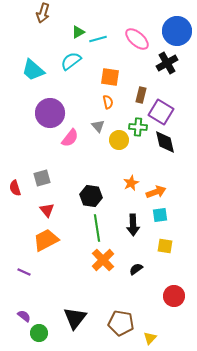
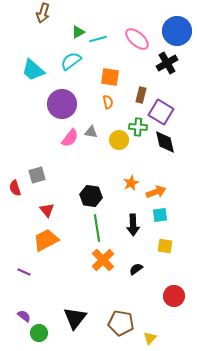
purple circle: moved 12 px right, 9 px up
gray triangle: moved 7 px left, 6 px down; rotated 40 degrees counterclockwise
gray square: moved 5 px left, 3 px up
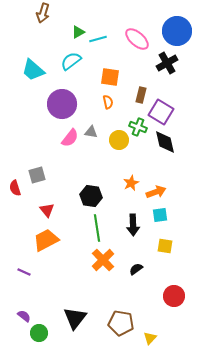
green cross: rotated 18 degrees clockwise
